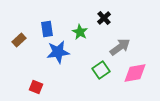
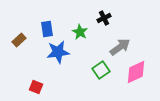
black cross: rotated 16 degrees clockwise
pink diamond: moved 1 px right, 1 px up; rotated 15 degrees counterclockwise
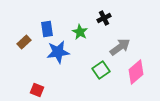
brown rectangle: moved 5 px right, 2 px down
pink diamond: rotated 15 degrees counterclockwise
red square: moved 1 px right, 3 px down
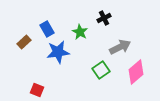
blue rectangle: rotated 21 degrees counterclockwise
gray arrow: rotated 10 degrees clockwise
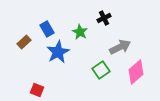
blue star: rotated 20 degrees counterclockwise
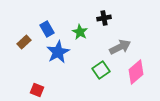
black cross: rotated 16 degrees clockwise
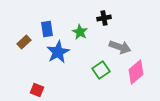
blue rectangle: rotated 21 degrees clockwise
gray arrow: rotated 45 degrees clockwise
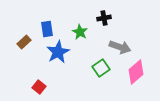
green square: moved 2 px up
red square: moved 2 px right, 3 px up; rotated 16 degrees clockwise
